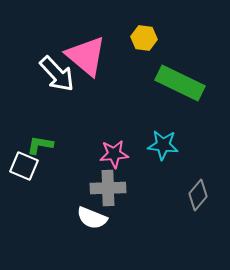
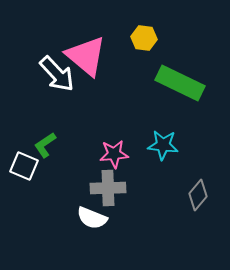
green L-shape: moved 5 px right; rotated 44 degrees counterclockwise
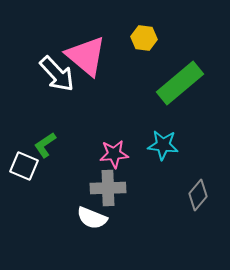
green rectangle: rotated 66 degrees counterclockwise
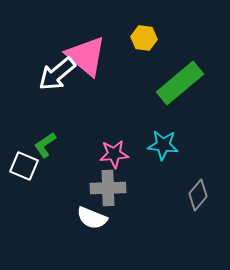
white arrow: rotated 93 degrees clockwise
